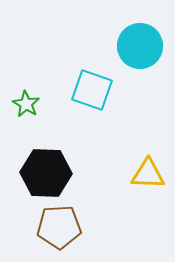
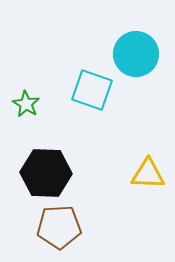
cyan circle: moved 4 px left, 8 px down
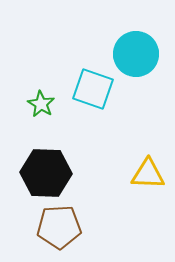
cyan square: moved 1 px right, 1 px up
green star: moved 15 px right
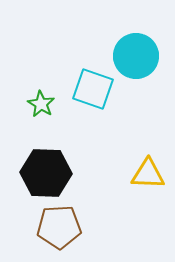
cyan circle: moved 2 px down
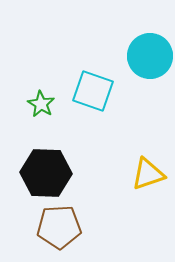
cyan circle: moved 14 px right
cyan square: moved 2 px down
yellow triangle: rotated 21 degrees counterclockwise
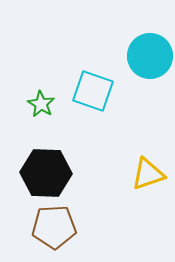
brown pentagon: moved 5 px left
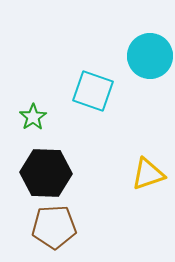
green star: moved 8 px left, 13 px down; rotated 8 degrees clockwise
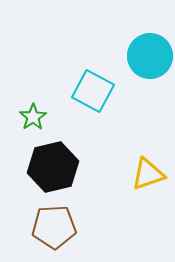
cyan square: rotated 9 degrees clockwise
black hexagon: moved 7 px right, 6 px up; rotated 15 degrees counterclockwise
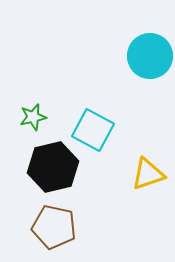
cyan square: moved 39 px down
green star: rotated 20 degrees clockwise
brown pentagon: rotated 15 degrees clockwise
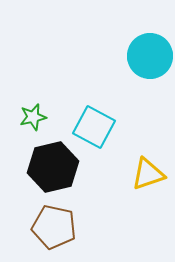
cyan square: moved 1 px right, 3 px up
